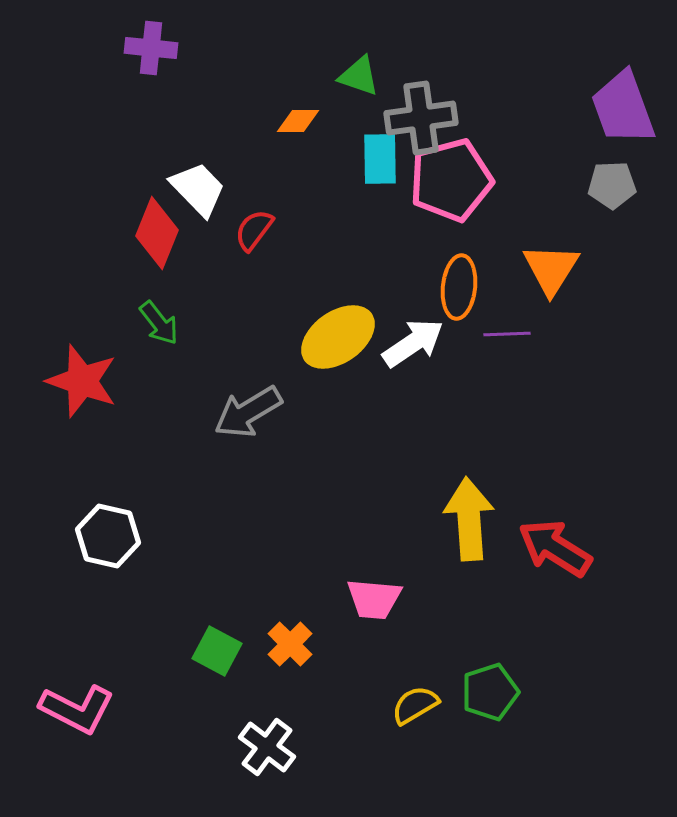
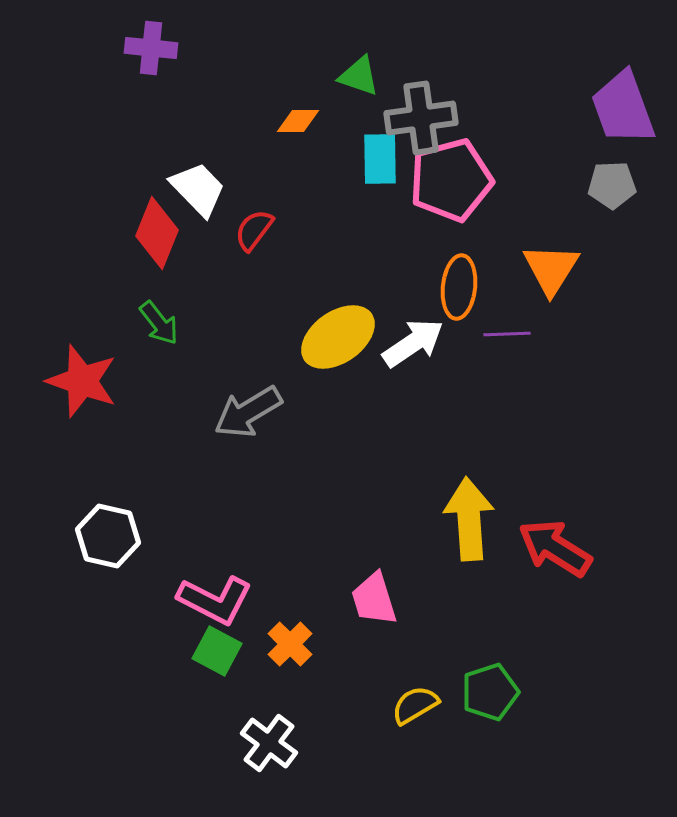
pink trapezoid: rotated 68 degrees clockwise
pink L-shape: moved 138 px right, 109 px up
white cross: moved 2 px right, 4 px up
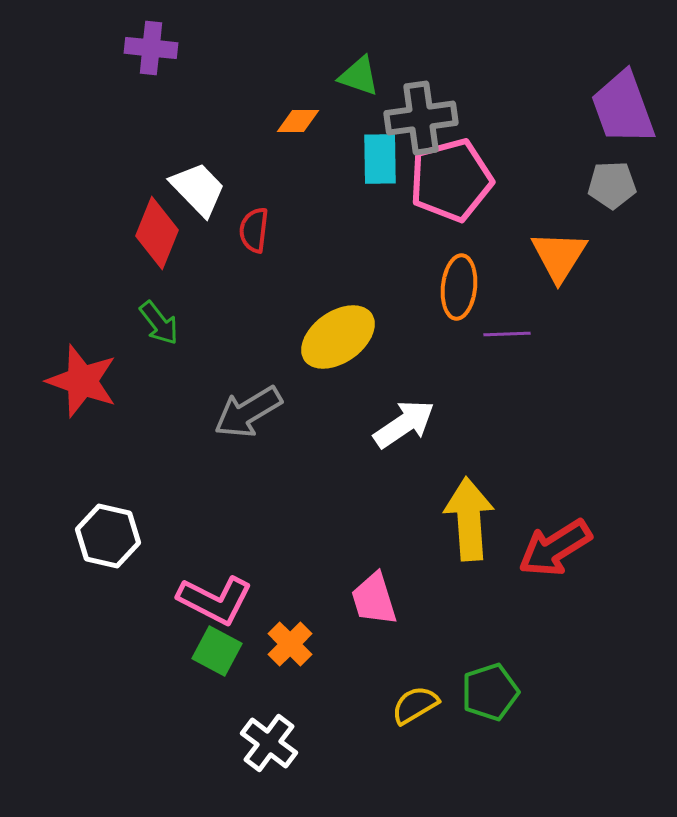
red semicircle: rotated 30 degrees counterclockwise
orange triangle: moved 8 px right, 13 px up
white arrow: moved 9 px left, 81 px down
red arrow: rotated 64 degrees counterclockwise
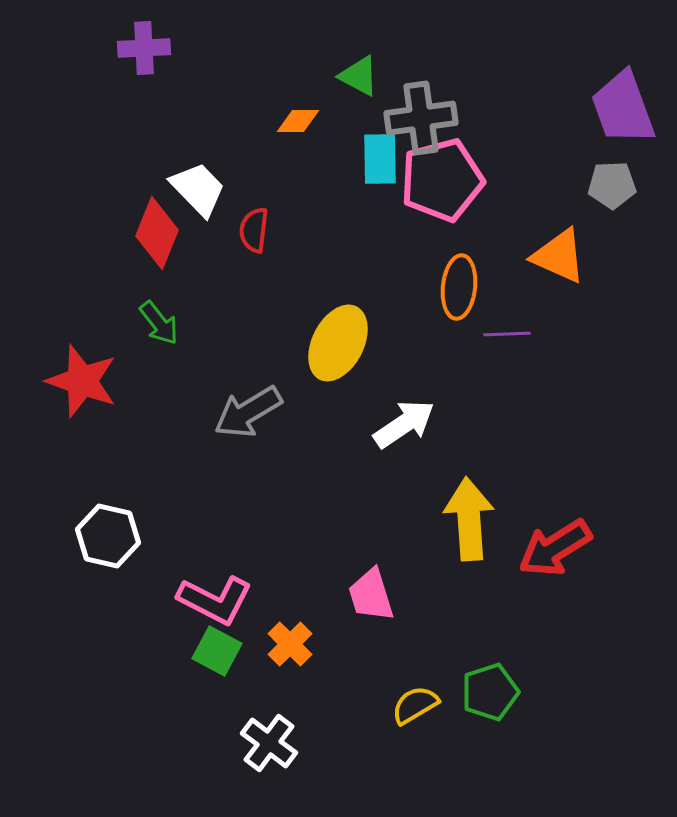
purple cross: moved 7 px left; rotated 9 degrees counterclockwise
green triangle: rotated 9 degrees clockwise
pink pentagon: moved 9 px left
orange triangle: rotated 38 degrees counterclockwise
yellow ellipse: moved 6 px down; rotated 28 degrees counterclockwise
pink trapezoid: moved 3 px left, 4 px up
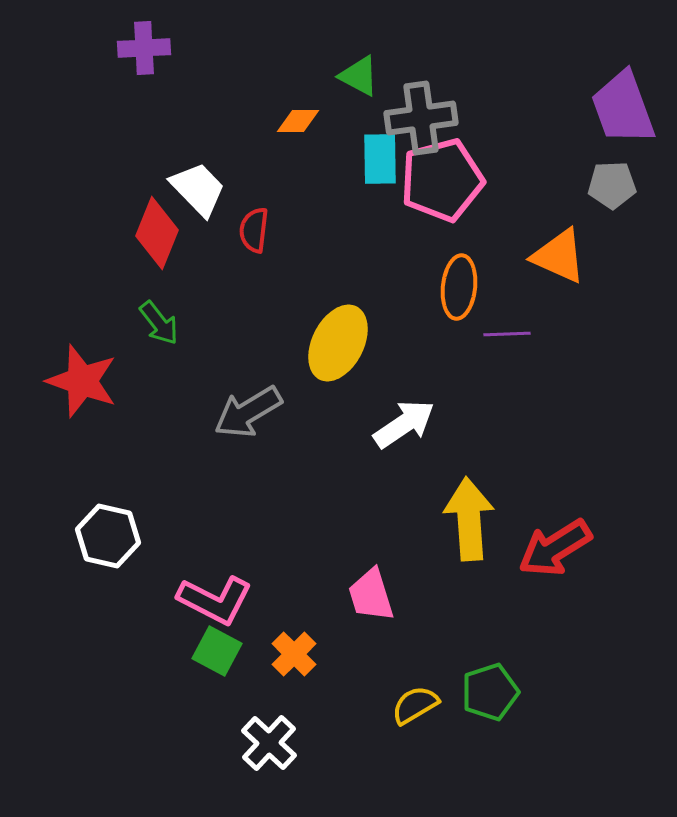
orange cross: moved 4 px right, 10 px down
white cross: rotated 6 degrees clockwise
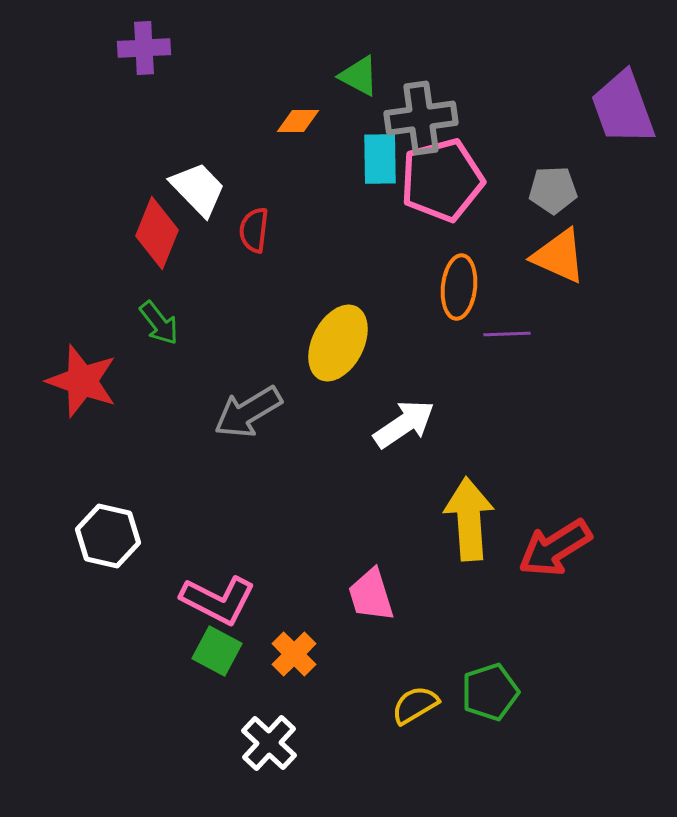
gray pentagon: moved 59 px left, 5 px down
pink L-shape: moved 3 px right
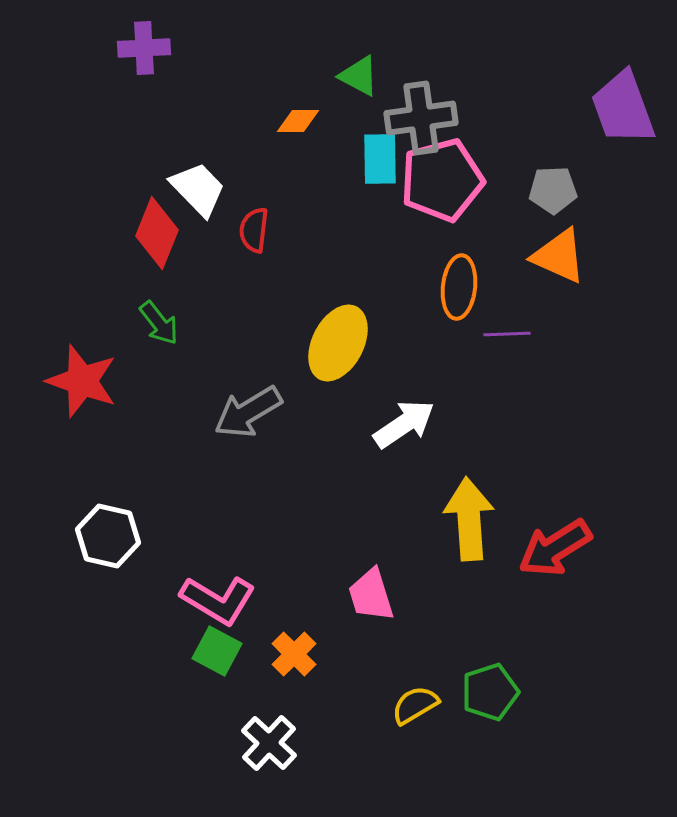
pink L-shape: rotated 4 degrees clockwise
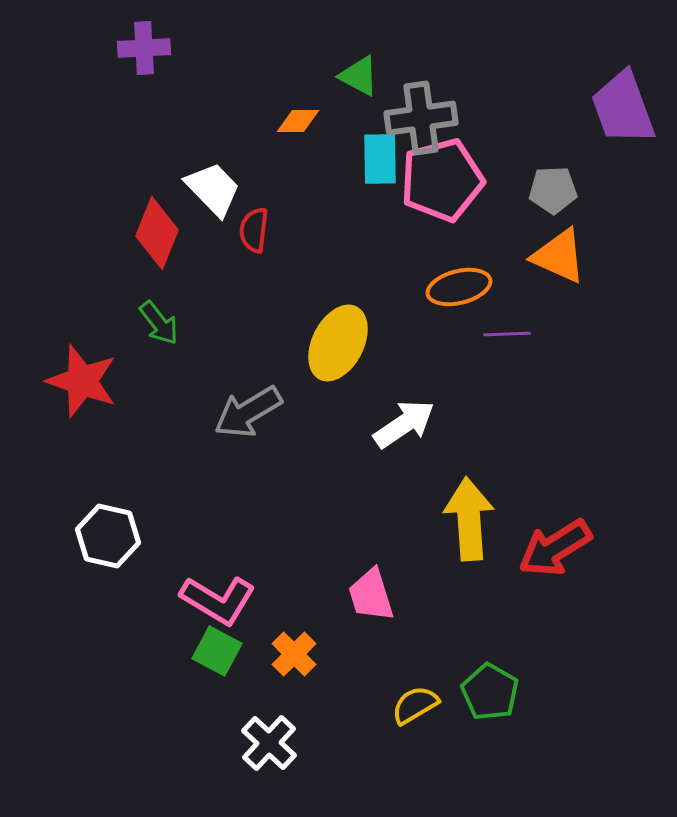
white trapezoid: moved 15 px right
orange ellipse: rotated 70 degrees clockwise
green pentagon: rotated 24 degrees counterclockwise
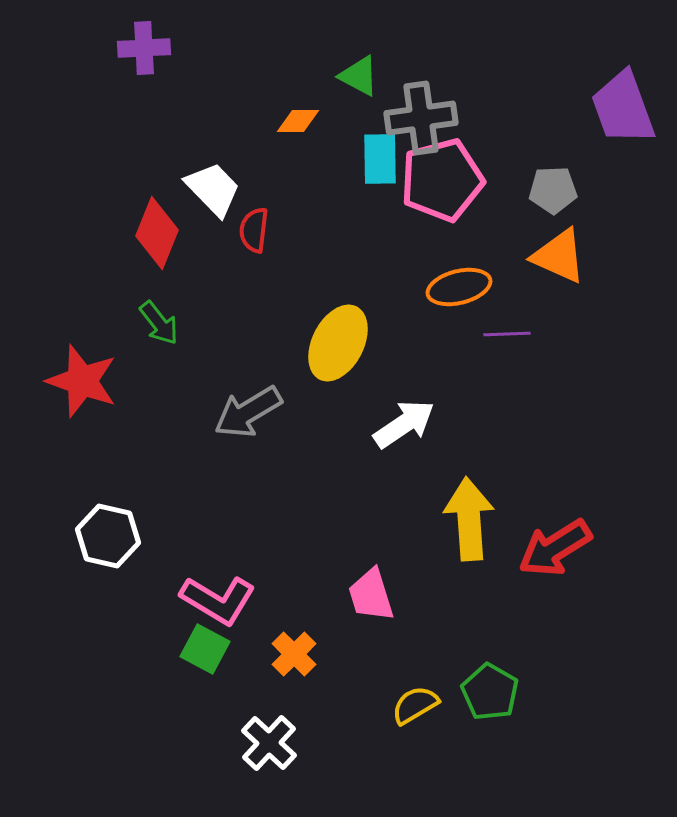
green square: moved 12 px left, 2 px up
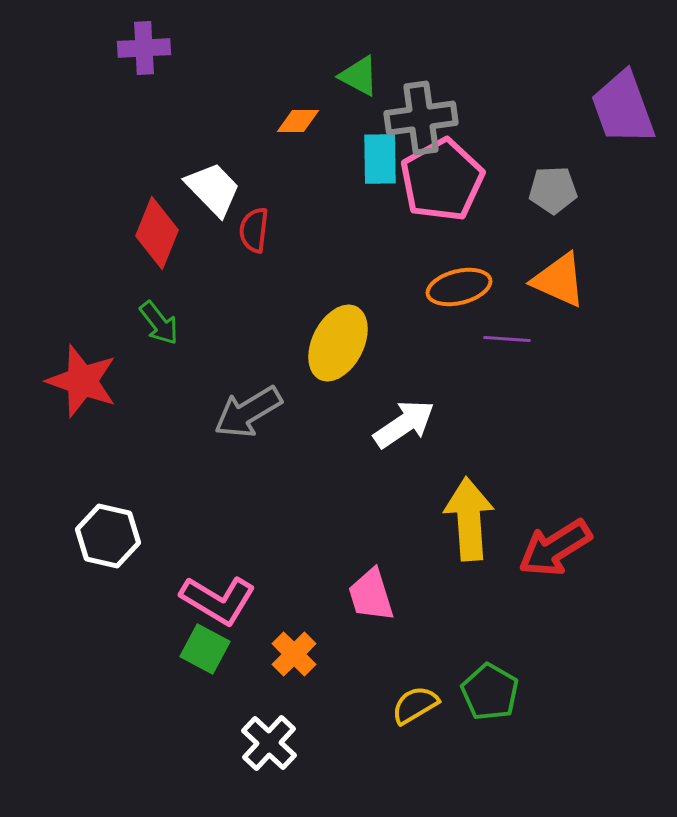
pink pentagon: rotated 14 degrees counterclockwise
orange triangle: moved 24 px down
purple line: moved 5 px down; rotated 6 degrees clockwise
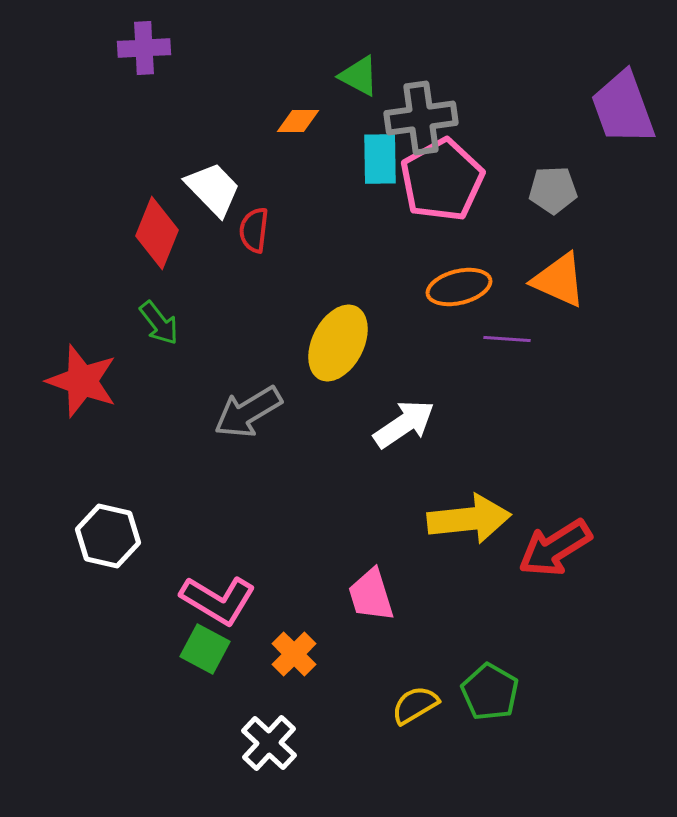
yellow arrow: rotated 88 degrees clockwise
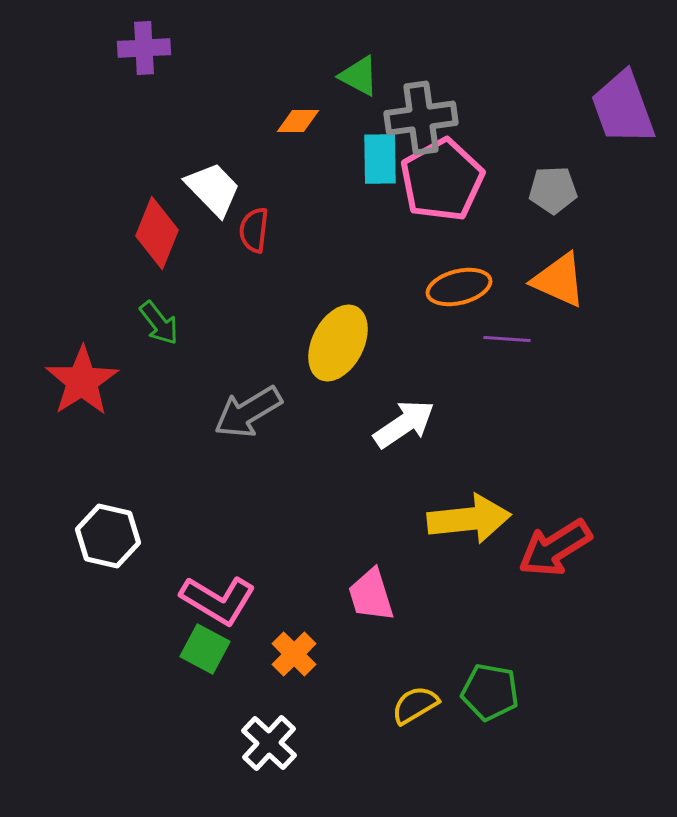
red star: rotated 20 degrees clockwise
green pentagon: rotated 20 degrees counterclockwise
